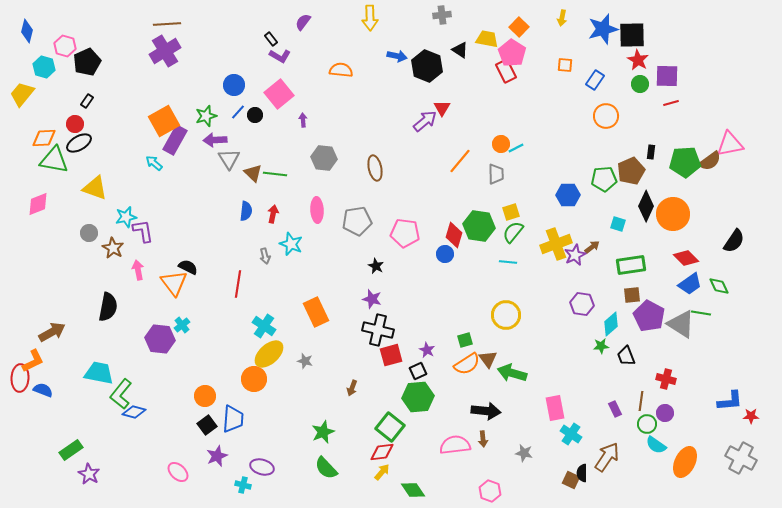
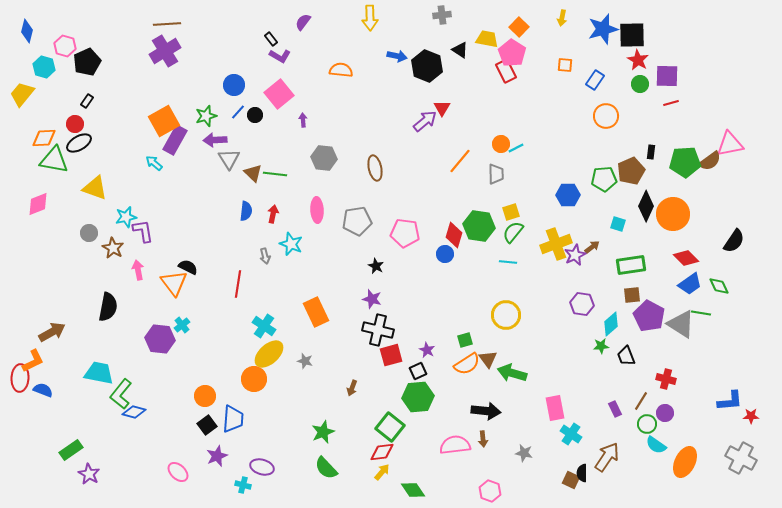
brown line at (641, 401): rotated 24 degrees clockwise
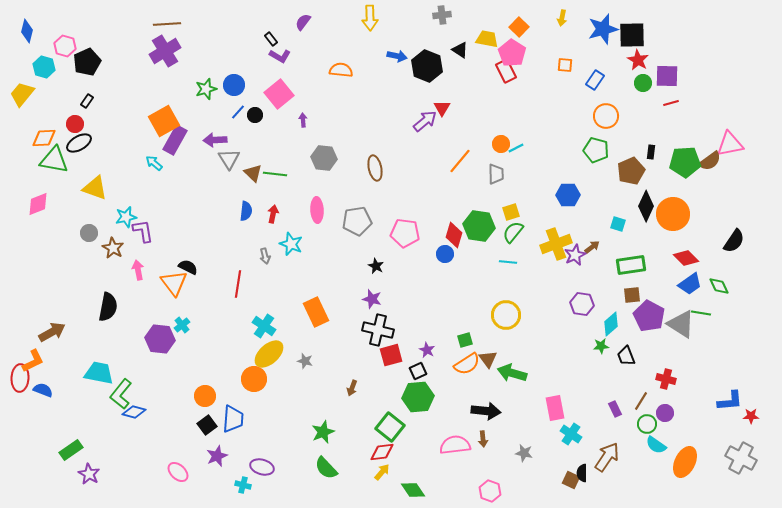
green circle at (640, 84): moved 3 px right, 1 px up
green star at (206, 116): moved 27 px up
green pentagon at (604, 179): moved 8 px left, 29 px up; rotated 20 degrees clockwise
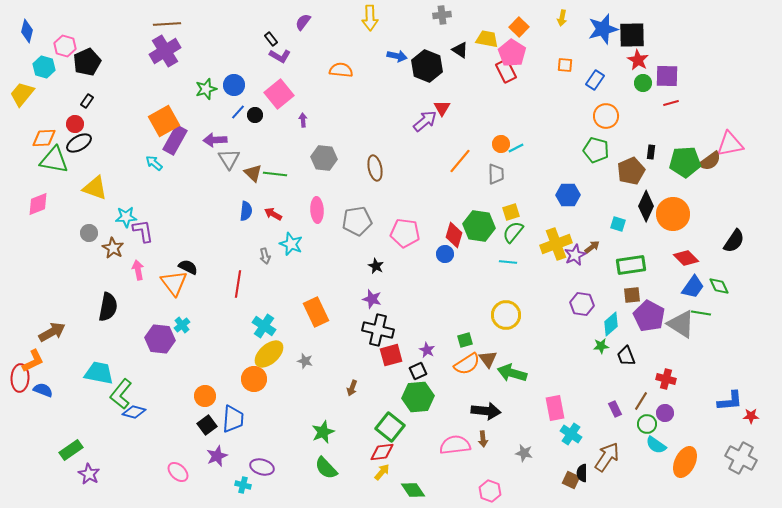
red arrow at (273, 214): rotated 72 degrees counterclockwise
cyan star at (126, 217): rotated 10 degrees clockwise
blue trapezoid at (690, 284): moved 3 px right, 3 px down; rotated 20 degrees counterclockwise
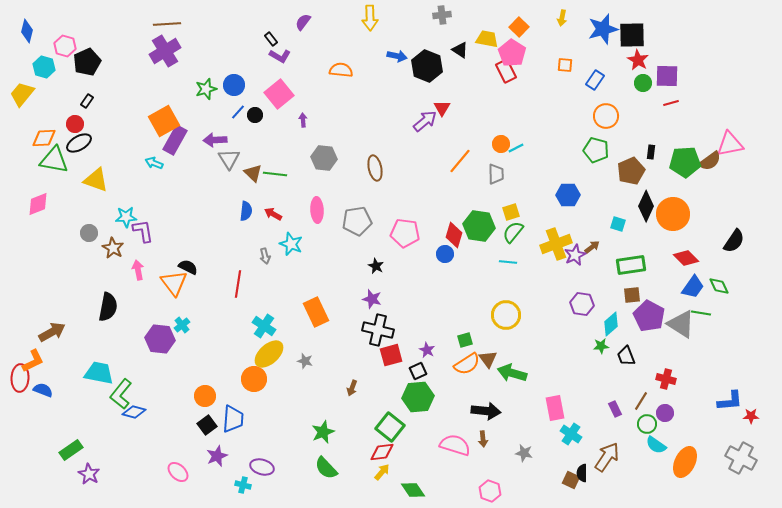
cyan arrow at (154, 163): rotated 18 degrees counterclockwise
yellow triangle at (95, 188): moved 1 px right, 8 px up
pink semicircle at (455, 445): rotated 24 degrees clockwise
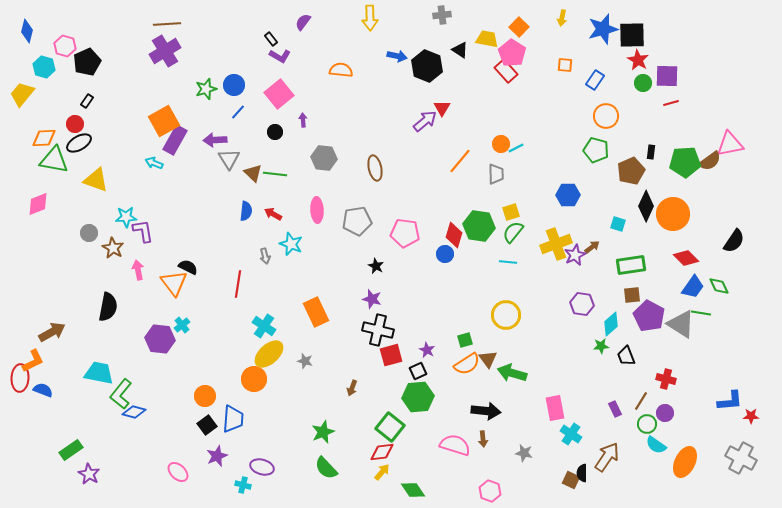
red rectangle at (506, 71): rotated 15 degrees counterclockwise
black circle at (255, 115): moved 20 px right, 17 px down
